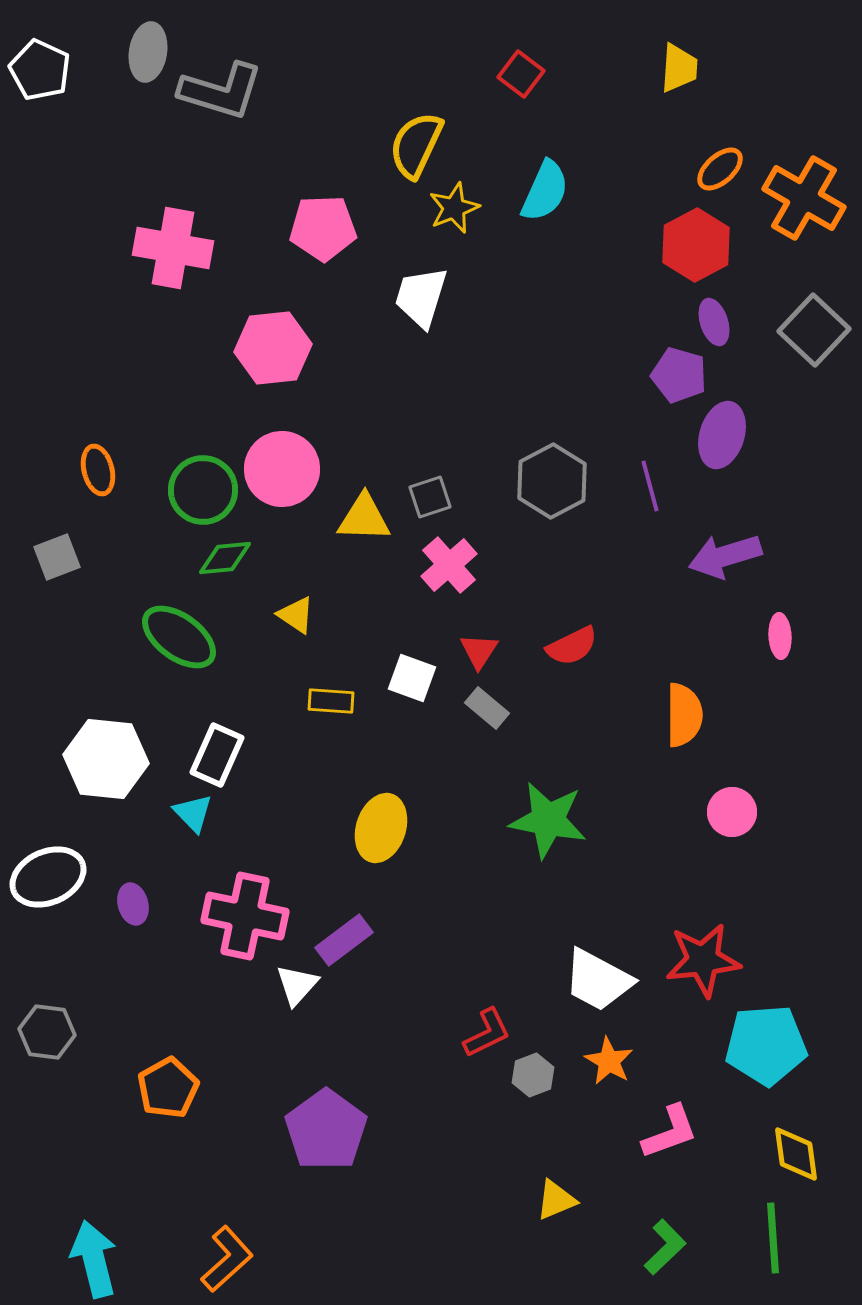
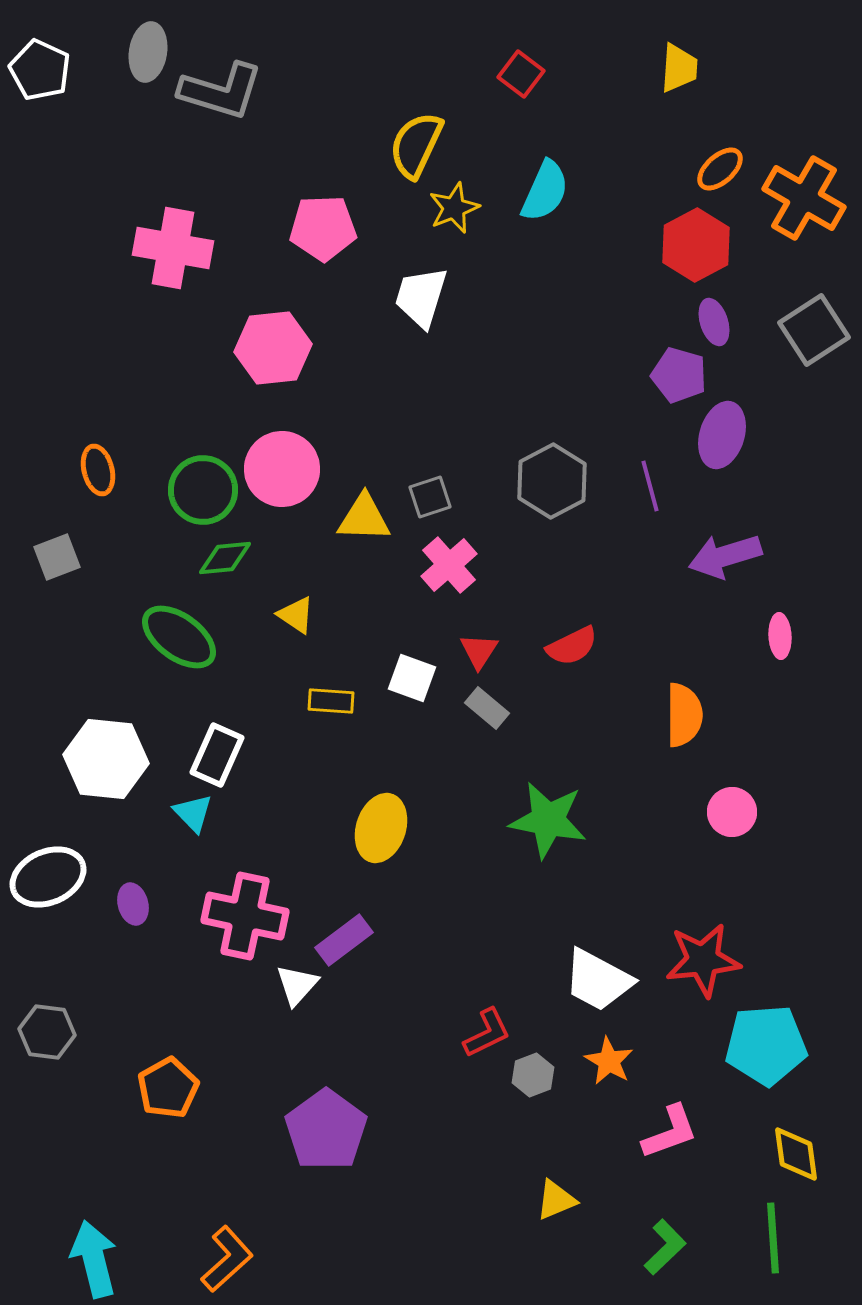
gray square at (814, 330): rotated 14 degrees clockwise
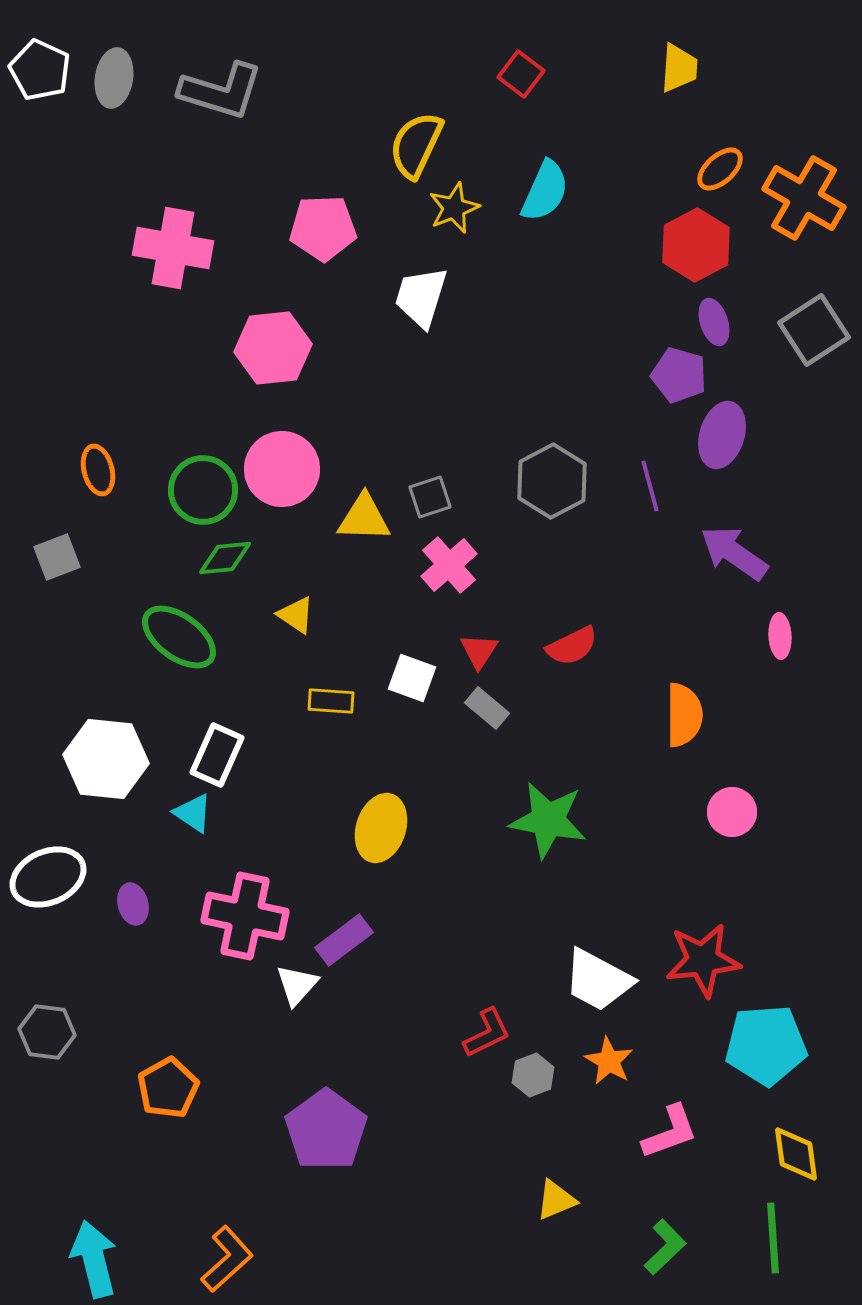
gray ellipse at (148, 52): moved 34 px left, 26 px down
purple arrow at (725, 556): moved 9 px right, 3 px up; rotated 52 degrees clockwise
cyan triangle at (193, 813): rotated 12 degrees counterclockwise
